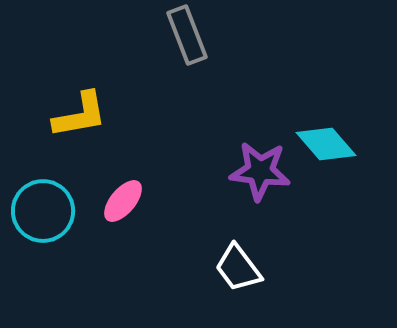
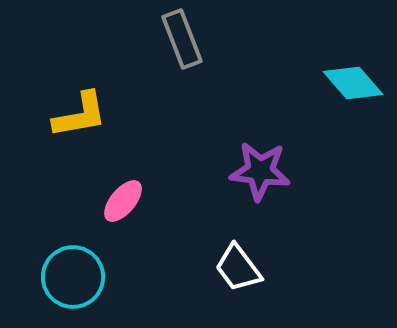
gray rectangle: moved 5 px left, 4 px down
cyan diamond: moved 27 px right, 61 px up
cyan circle: moved 30 px right, 66 px down
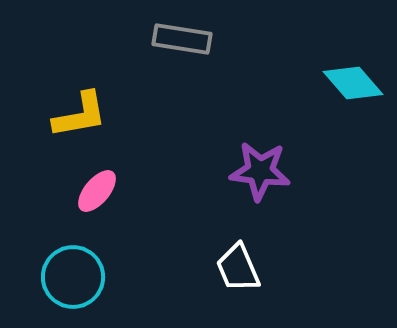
gray rectangle: rotated 60 degrees counterclockwise
pink ellipse: moved 26 px left, 10 px up
white trapezoid: rotated 14 degrees clockwise
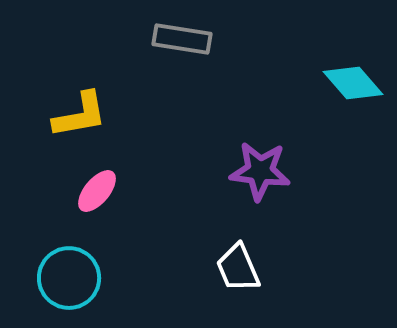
cyan circle: moved 4 px left, 1 px down
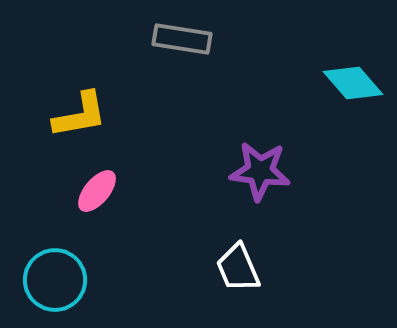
cyan circle: moved 14 px left, 2 px down
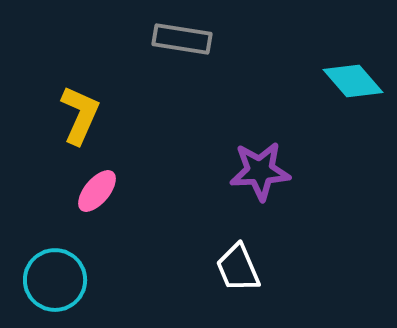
cyan diamond: moved 2 px up
yellow L-shape: rotated 56 degrees counterclockwise
purple star: rotated 10 degrees counterclockwise
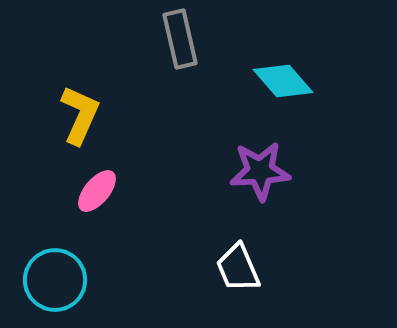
gray rectangle: moved 2 px left; rotated 68 degrees clockwise
cyan diamond: moved 70 px left
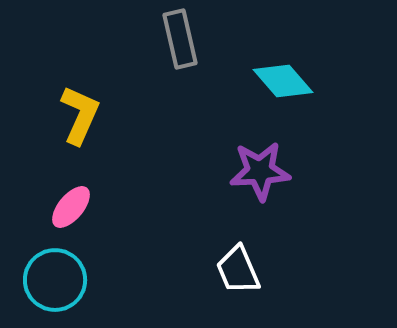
pink ellipse: moved 26 px left, 16 px down
white trapezoid: moved 2 px down
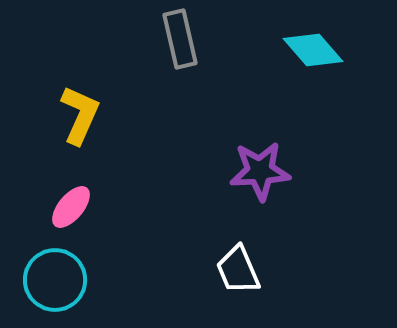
cyan diamond: moved 30 px right, 31 px up
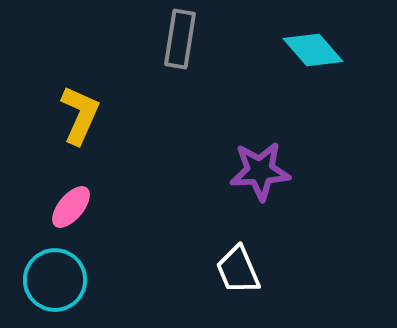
gray rectangle: rotated 22 degrees clockwise
